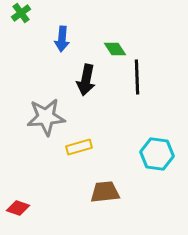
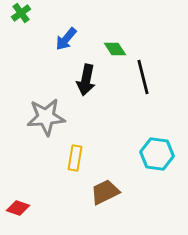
blue arrow: moved 4 px right; rotated 35 degrees clockwise
black line: moved 6 px right; rotated 12 degrees counterclockwise
yellow rectangle: moved 4 px left, 11 px down; rotated 65 degrees counterclockwise
brown trapezoid: rotated 20 degrees counterclockwise
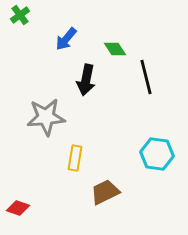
green cross: moved 1 px left, 2 px down
black line: moved 3 px right
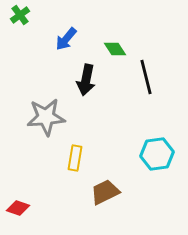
cyan hexagon: rotated 16 degrees counterclockwise
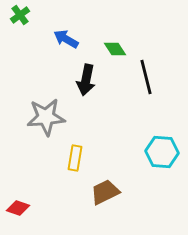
blue arrow: rotated 80 degrees clockwise
cyan hexagon: moved 5 px right, 2 px up; rotated 12 degrees clockwise
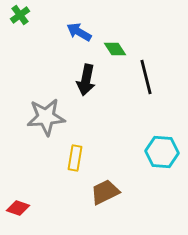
blue arrow: moved 13 px right, 7 px up
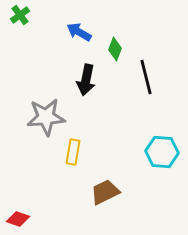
green diamond: rotated 55 degrees clockwise
yellow rectangle: moved 2 px left, 6 px up
red diamond: moved 11 px down
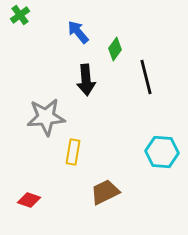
blue arrow: moved 1 px left; rotated 20 degrees clockwise
green diamond: rotated 15 degrees clockwise
black arrow: rotated 16 degrees counterclockwise
red diamond: moved 11 px right, 19 px up
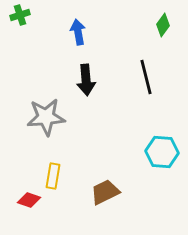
green cross: rotated 18 degrees clockwise
blue arrow: rotated 30 degrees clockwise
green diamond: moved 48 px right, 24 px up
yellow rectangle: moved 20 px left, 24 px down
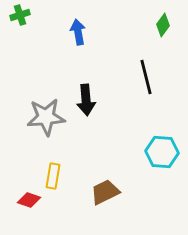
black arrow: moved 20 px down
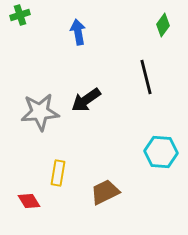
black arrow: rotated 60 degrees clockwise
gray star: moved 6 px left, 5 px up
cyan hexagon: moved 1 px left
yellow rectangle: moved 5 px right, 3 px up
red diamond: moved 1 px down; rotated 40 degrees clockwise
